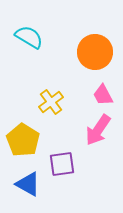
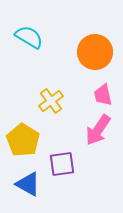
pink trapezoid: rotated 15 degrees clockwise
yellow cross: moved 1 px up
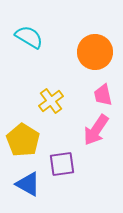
pink arrow: moved 2 px left
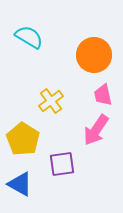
orange circle: moved 1 px left, 3 px down
yellow pentagon: moved 1 px up
blue triangle: moved 8 px left
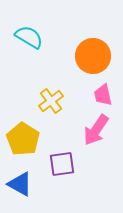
orange circle: moved 1 px left, 1 px down
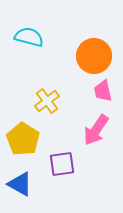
cyan semicircle: rotated 16 degrees counterclockwise
orange circle: moved 1 px right
pink trapezoid: moved 4 px up
yellow cross: moved 4 px left
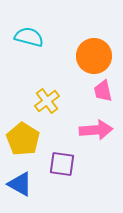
pink arrow: rotated 128 degrees counterclockwise
purple square: rotated 16 degrees clockwise
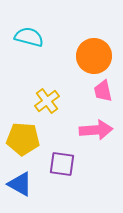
yellow pentagon: rotated 28 degrees counterclockwise
